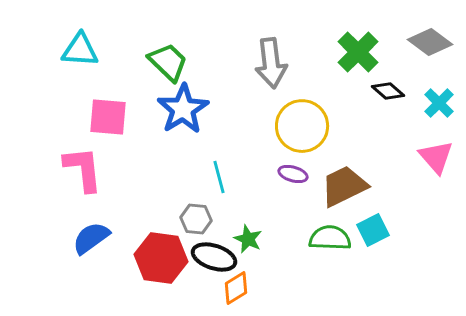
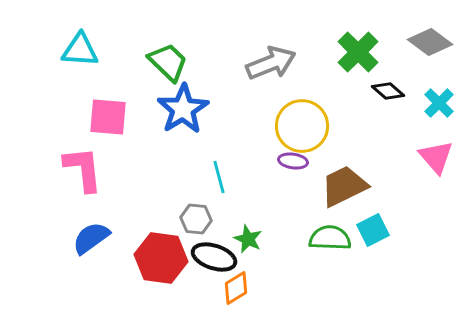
gray arrow: rotated 105 degrees counterclockwise
purple ellipse: moved 13 px up; rotated 8 degrees counterclockwise
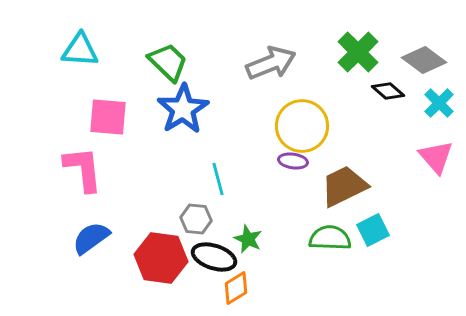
gray diamond: moved 6 px left, 18 px down
cyan line: moved 1 px left, 2 px down
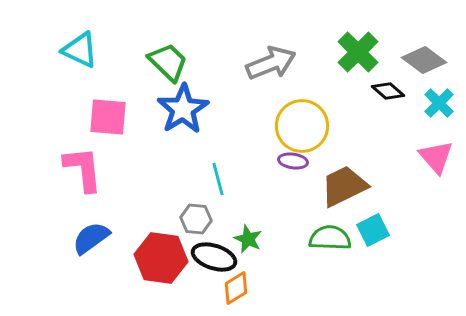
cyan triangle: rotated 21 degrees clockwise
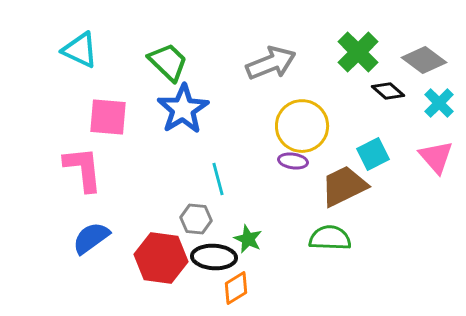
cyan square: moved 76 px up
black ellipse: rotated 15 degrees counterclockwise
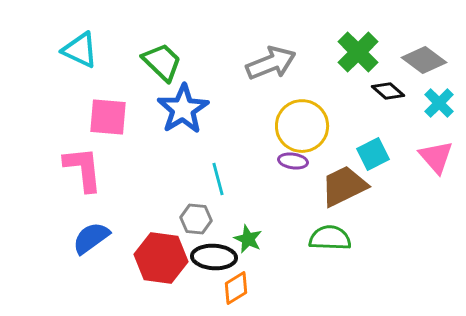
green trapezoid: moved 6 px left
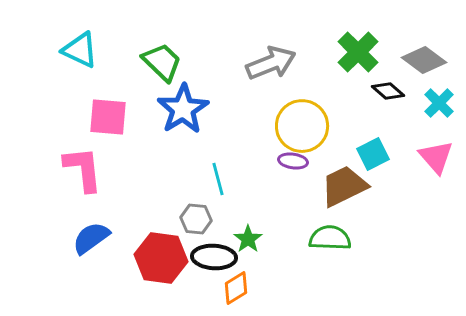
green star: rotated 12 degrees clockwise
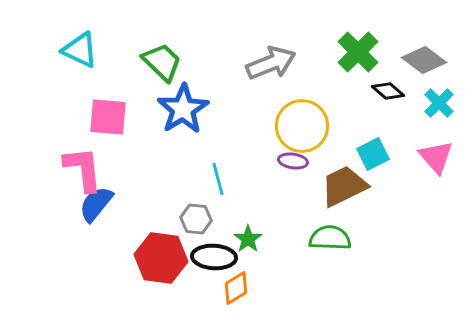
blue semicircle: moved 5 px right, 34 px up; rotated 15 degrees counterclockwise
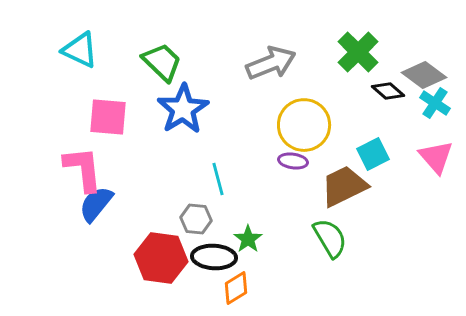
gray diamond: moved 15 px down
cyan cross: moved 4 px left; rotated 12 degrees counterclockwise
yellow circle: moved 2 px right, 1 px up
green semicircle: rotated 57 degrees clockwise
